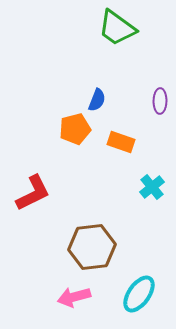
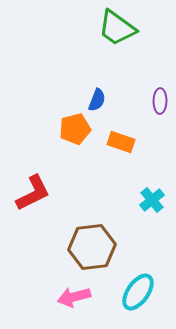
cyan cross: moved 13 px down
cyan ellipse: moved 1 px left, 2 px up
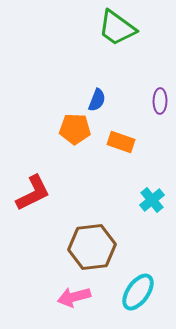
orange pentagon: rotated 16 degrees clockwise
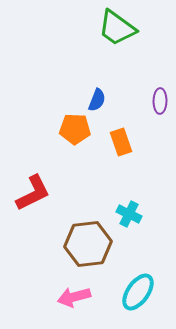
orange rectangle: rotated 52 degrees clockwise
cyan cross: moved 23 px left, 14 px down; rotated 25 degrees counterclockwise
brown hexagon: moved 4 px left, 3 px up
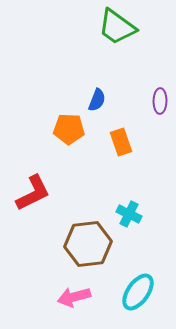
green trapezoid: moved 1 px up
orange pentagon: moved 6 px left
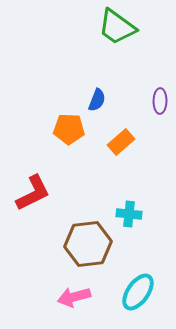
orange rectangle: rotated 68 degrees clockwise
cyan cross: rotated 20 degrees counterclockwise
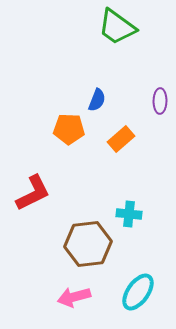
orange rectangle: moved 3 px up
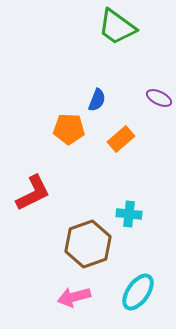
purple ellipse: moved 1 px left, 3 px up; rotated 65 degrees counterclockwise
brown hexagon: rotated 12 degrees counterclockwise
